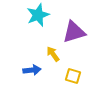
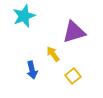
cyan star: moved 14 px left, 1 px down
blue arrow: rotated 84 degrees clockwise
yellow square: rotated 35 degrees clockwise
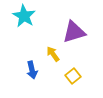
cyan star: rotated 20 degrees counterclockwise
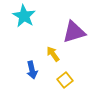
yellow square: moved 8 px left, 4 px down
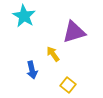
yellow square: moved 3 px right, 5 px down; rotated 14 degrees counterclockwise
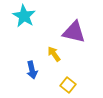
purple triangle: rotated 30 degrees clockwise
yellow arrow: moved 1 px right
